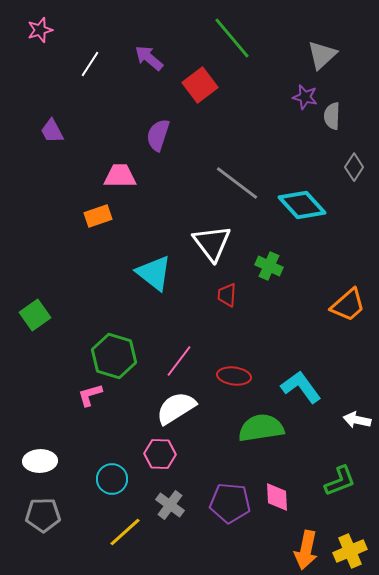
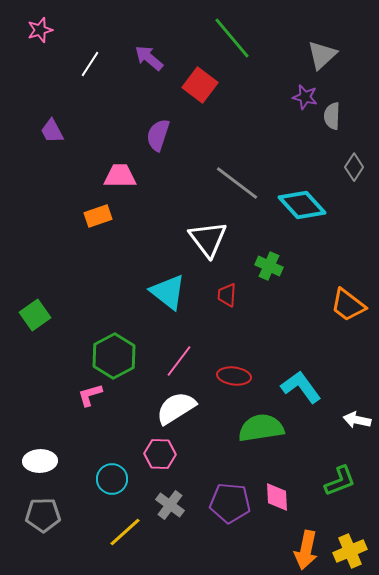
red square: rotated 16 degrees counterclockwise
white triangle: moved 4 px left, 4 px up
cyan triangle: moved 14 px right, 19 px down
orange trapezoid: rotated 78 degrees clockwise
green hexagon: rotated 15 degrees clockwise
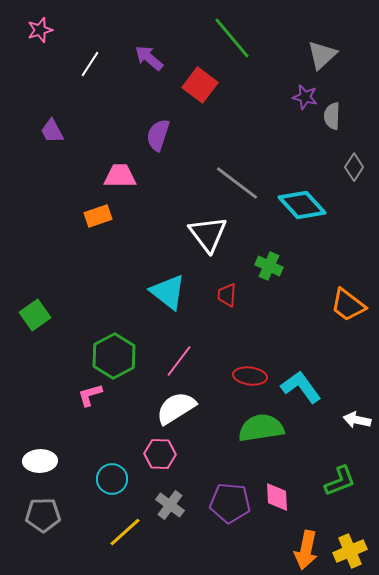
white triangle: moved 5 px up
red ellipse: moved 16 px right
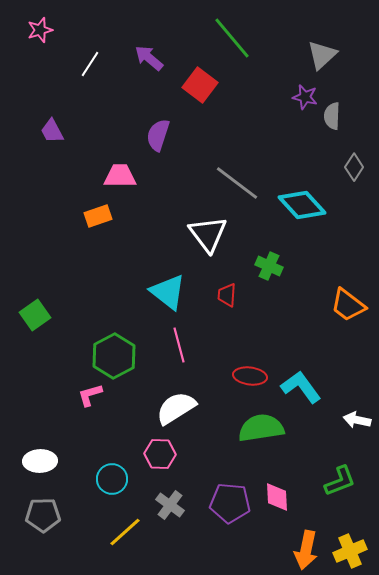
pink line: moved 16 px up; rotated 52 degrees counterclockwise
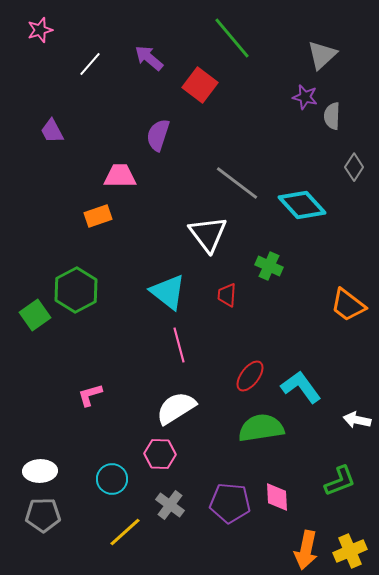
white line: rotated 8 degrees clockwise
green hexagon: moved 38 px left, 66 px up
red ellipse: rotated 60 degrees counterclockwise
white ellipse: moved 10 px down
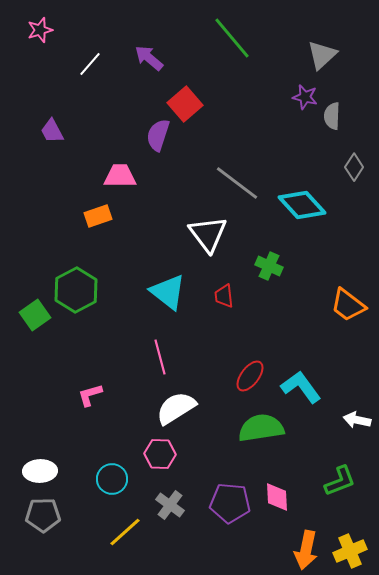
red square: moved 15 px left, 19 px down; rotated 12 degrees clockwise
red trapezoid: moved 3 px left, 1 px down; rotated 10 degrees counterclockwise
pink line: moved 19 px left, 12 px down
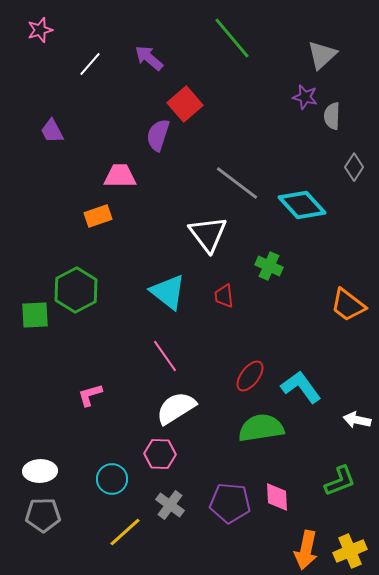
green square: rotated 32 degrees clockwise
pink line: moved 5 px right, 1 px up; rotated 20 degrees counterclockwise
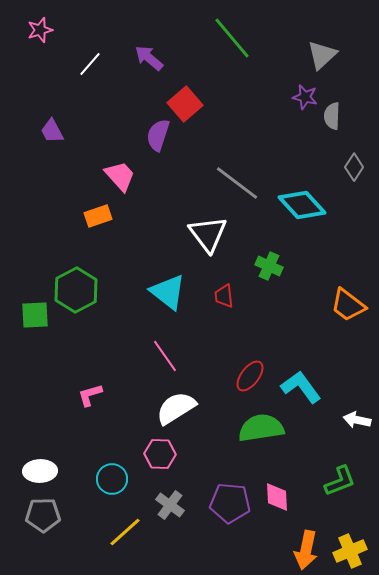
pink trapezoid: rotated 48 degrees clockwise
